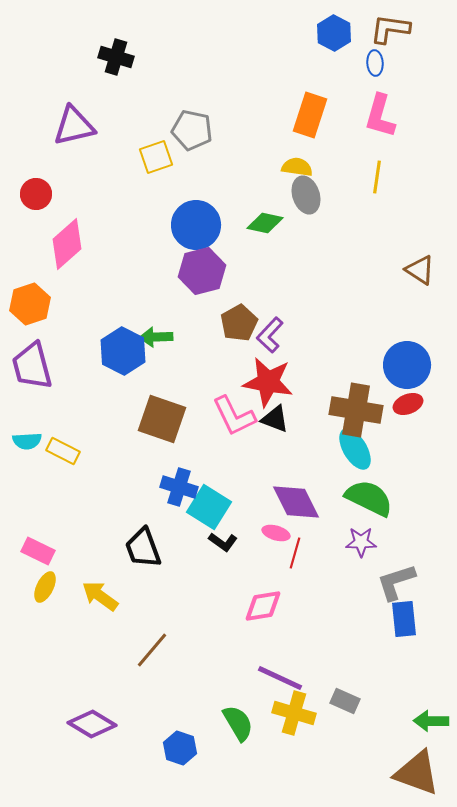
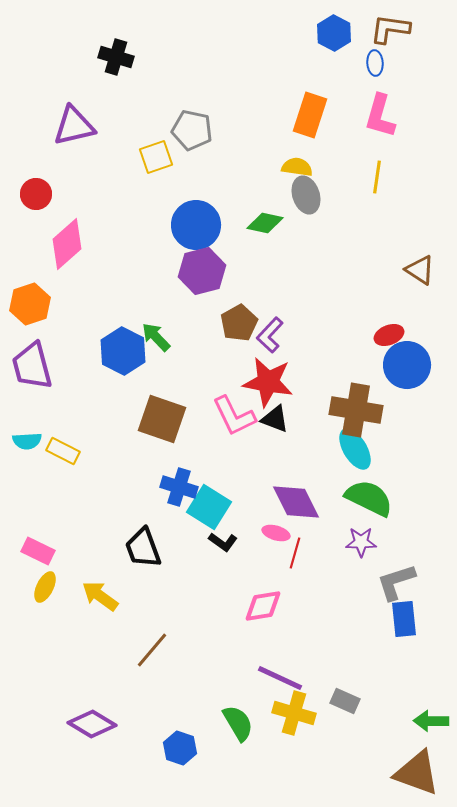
green arrow at (156, 337): rotated 48 degrees clockwise
red ellipse at (408, 404): moved 19 px left, 69 px up
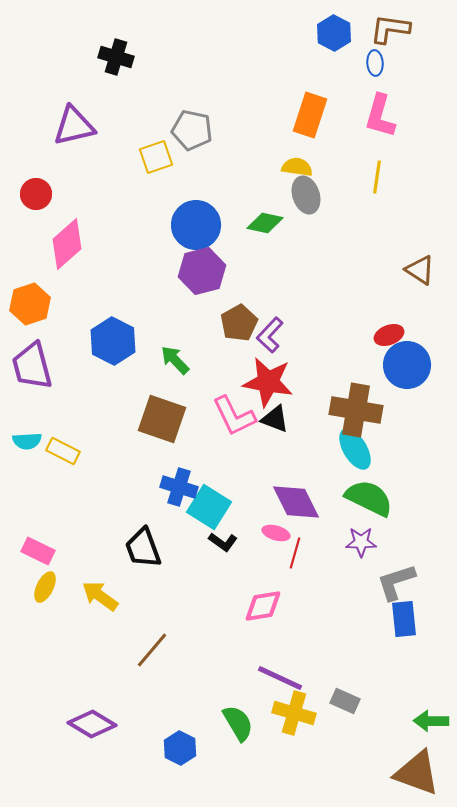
green arrow at (156, 337): moved 19 px right, 23 px down
blue hexagon at (123, 351): moved 10 px left, 10 px up
blue hexagon at (180, 748): rotated 8 degrees clockwise
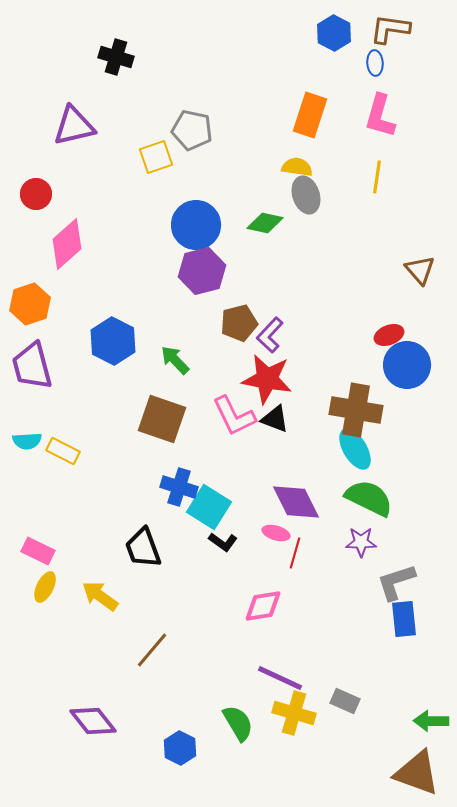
brown triangle at (420, 270): rotated 16 degrees clockwise
brown pentagon at (239, 323): rotated 15 degrees clockwise
red star at (268, 382): moved 1 px left, 3 px up
purple diamond at (92, 724): moved 1 px right, 3 px up; rotated 21 degrees clockwise
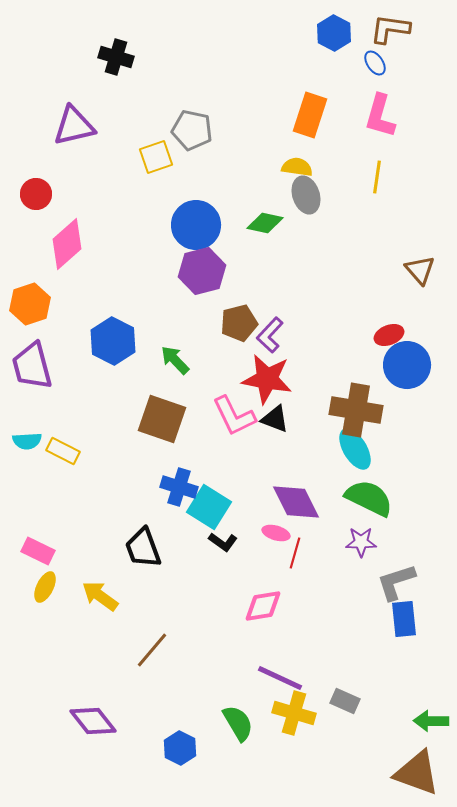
blue ellipse at (375, 63): rotated 30 degrees counterclockwise
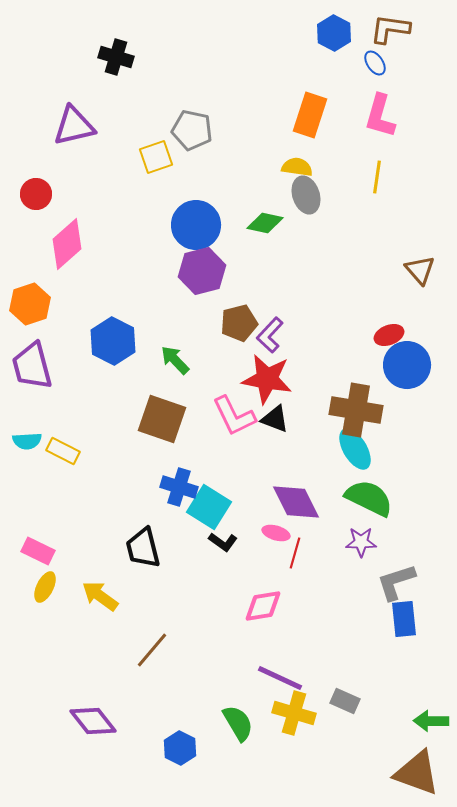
black trapezoid at (143, 548): rotated 6 degrees clockwise
